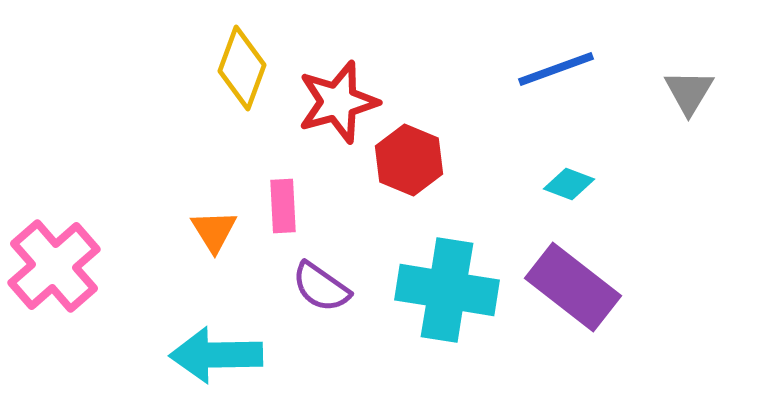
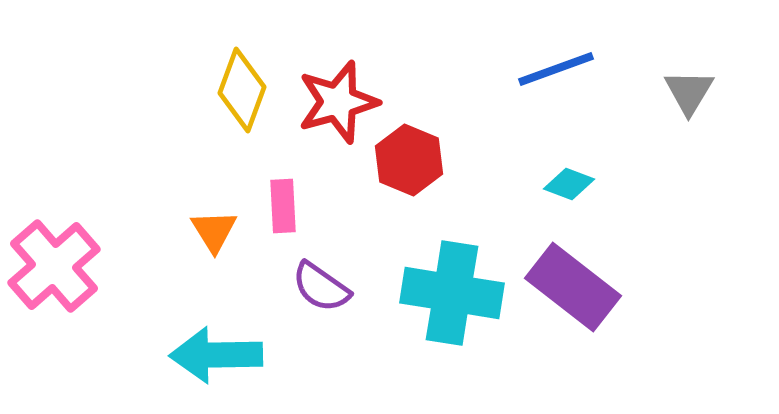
yellow diamond: moved 22 px down
cyan cross: moved 5 px right, 3 px down
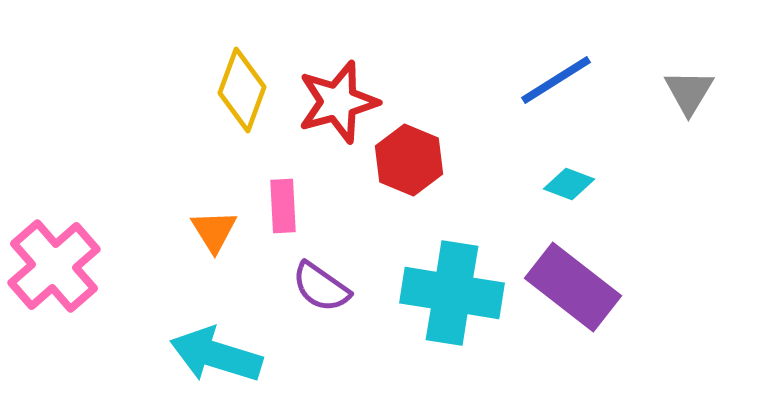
blue line: moved 11 px down; rotated 12 degrees counterclockwise
cyan arrow: rotated 18 degrees clockwise
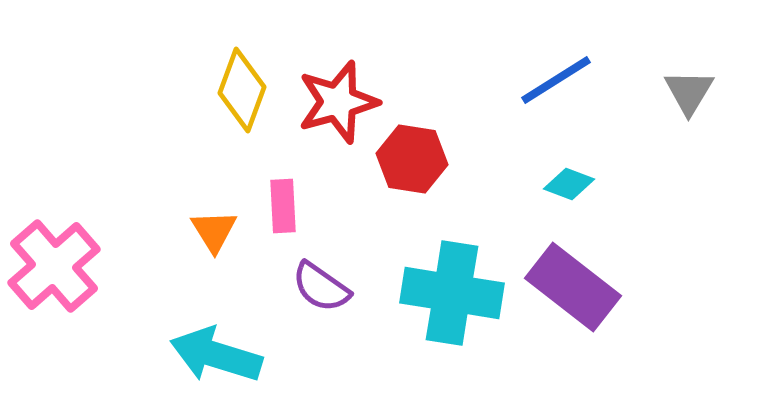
red hexagon: moved 3 px right, 1 px up; rotated 14 degrees counterclockwise
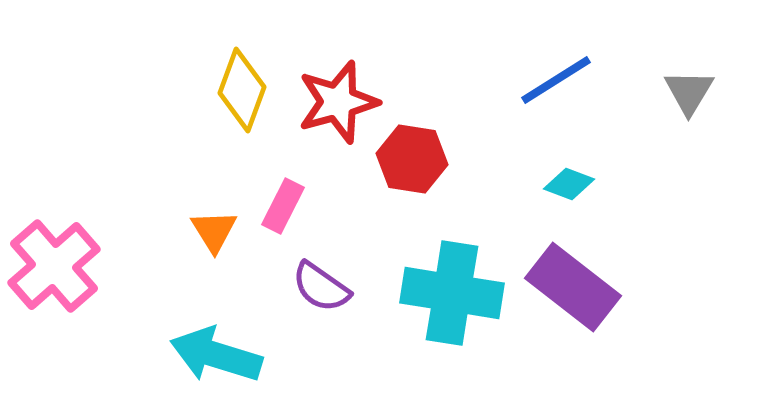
pink rectangle: rotated 30 degrees clockwise
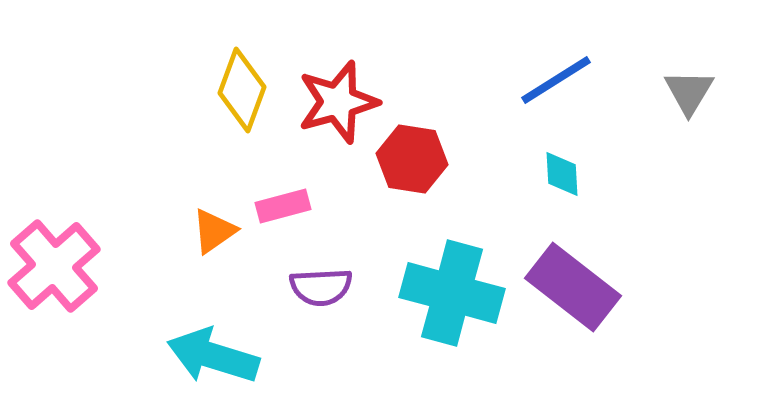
cyan diamond: moved 7 px left, 10 px up; rotated 66 degrees clockwise
pink rectangle: rotated 48 degrees clockwise
orange triangle: rotated 27 degrees clockwise
purple semicircle: rotated 38 degrees counterclockwise
cyan cross: rotated 6 degrees clockwise
cyan arrow: moved 3 px left, 1 px down
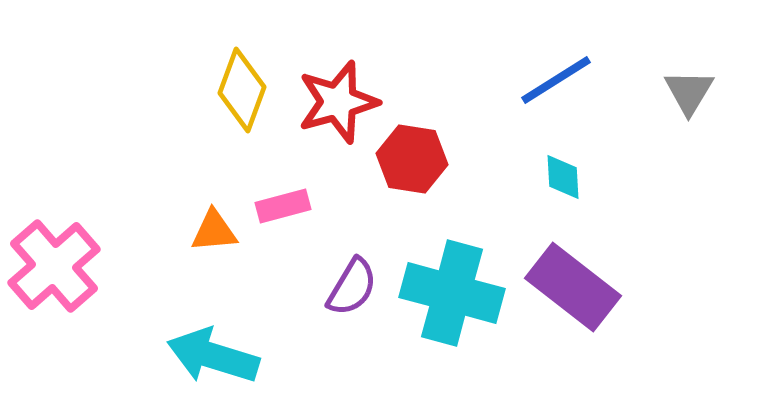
cyan diamond: moved 1 px right, 3 px down
orange triangle: rotated 30 degrees clockwise
purple semicircle: moved 31 px right; rotated 56 degrees counterclockwise
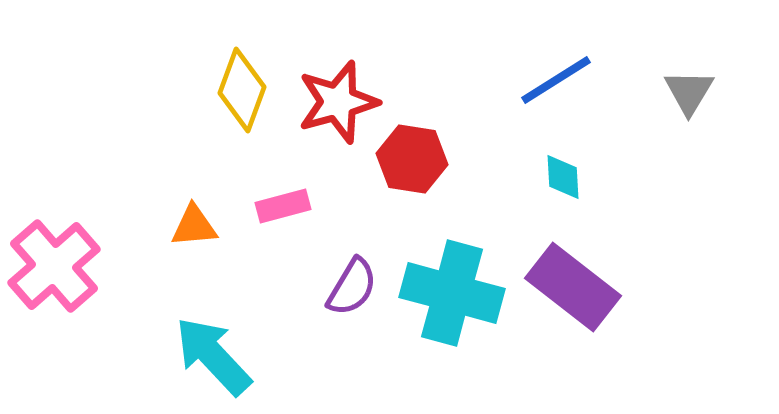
orange triangle: moved 20 px left, 5 px up
cyan arrow: rotated 30 degrees clockwise
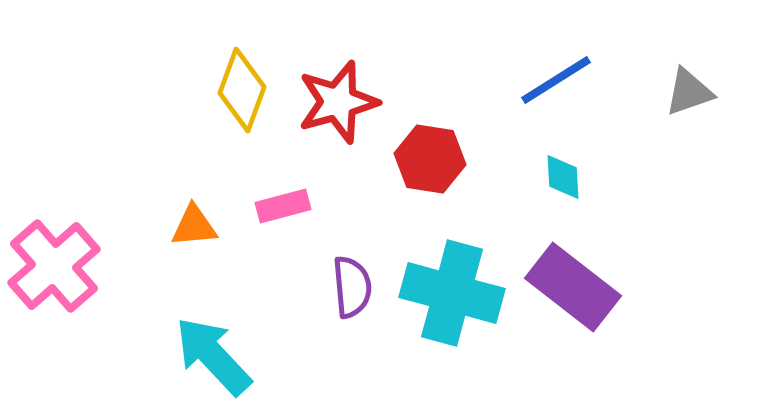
gray triangle: rotated 40 degrees clockwise
red hexagon: moved 18 px right
purple semicircle: rotated 36 degrees counterclockwise
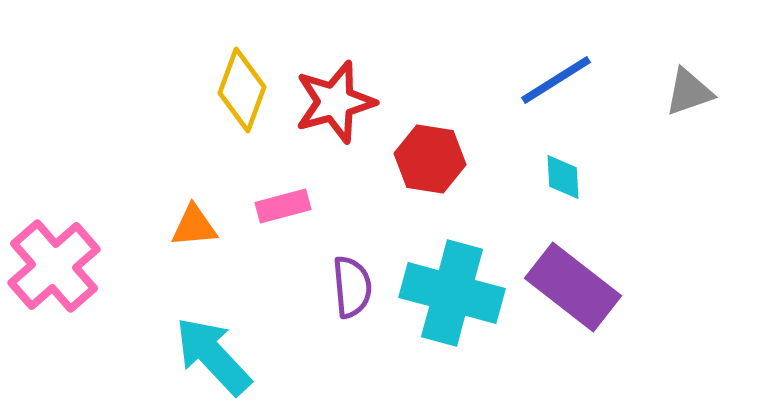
red star: moved 3 px left
